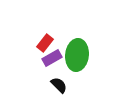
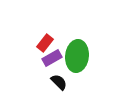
green ellipse: moved 1 px down
black semicircle: moved 3 px up
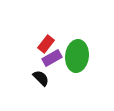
red rectangle: moved 1 px right, 1 px down
black semicircle: moved 18 px left, 4 px up
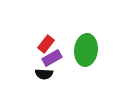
green ellipse: moved 9 px right, 6 px up
black semicircle: moved 3 px right, 4 px up; rotated 138 degrees clockwise
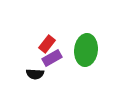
red rectangle: moved 1 px right
black semicircle: moved 9 px left
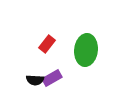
purple rectangle: moved 20 px down
black semicircle: moved 6 px down
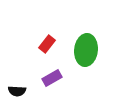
black semicircle: moved 18 px left, 11 px down
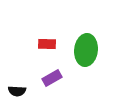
red rectangle: rotated 54 degrees clockwise
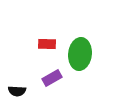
green ellipse: moved 6 px left, 4 px down
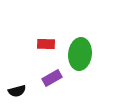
red rectangle: moved 1 px left
black semicircle: rotated 18 degrees counterclockwise
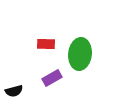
black semicircle: moved 3 px left
